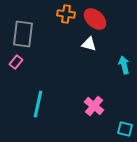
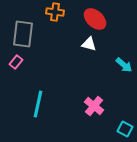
orange cross: moved 11 px left, 2 px up
cyan arrow: rotated 144 degrees clockwise
cyan square: rotated 14 degrees clockwise
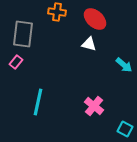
orange cross: moved 2 px right
cyan line: moved 2 px up
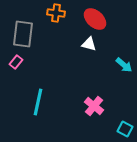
orange cross: moved 1 px left, 1 px down
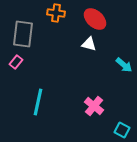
cyan square: moved 3 px left, 1 px down
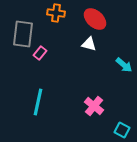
pink rectangle: moved 24 px right, 9 px up
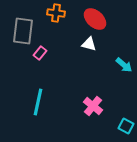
gray rectangle: moved 3 px up
pink cross: moved 1 px left
cyan square: moved 4 px right, 4 px up
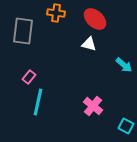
pink rectangle: moved 11 px left, 24 px down
